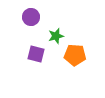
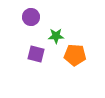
green star: rotated 14 degrees clockwise
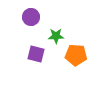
orange pentagon: moved 1 px right
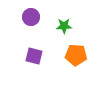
green star: moved 8 px right, 10 px up
purple square: moved 2 px left, 2 px down
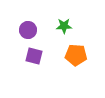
purple circle: moved 3 px left, 13 px down
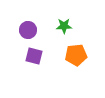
orange pentagon: rotated 10 degrees counterclockwise
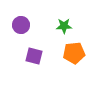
purple circle: moved 7 px left, 5 px up
orange pentagon: moved 2 px left, 2 px up
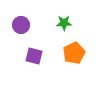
green star: moved 3 px up
orange pentagon: rotated 20 degrees counterclockwise
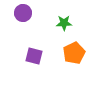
purple circle: moved 2 px right, 12 px up
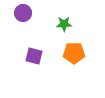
green star: moved 1 px down
orange pentagon: rotated 25 degrees clockwise
